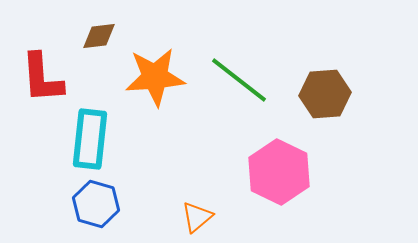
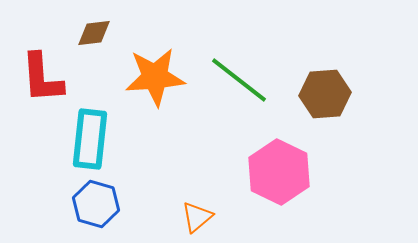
brown diamond: moved 5 px left, 3 px up
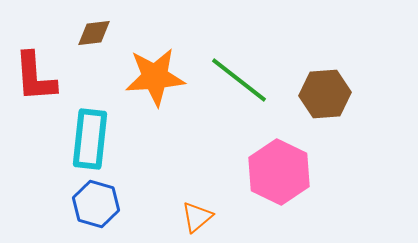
red L-shape: moved 7 px left, 1 px up
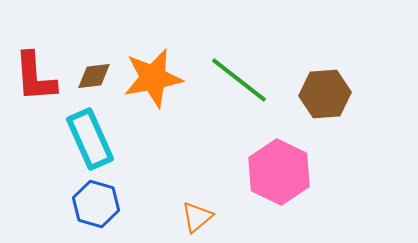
brown diamond: moved 43 px down
orange star: moved 2 px left, 1 px down; rotated 6 degrees counterclockwise
cyan rectangle: rotated 30 degrees counterclockwise
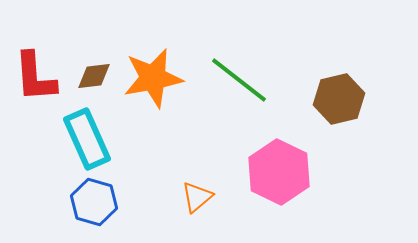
brown hexagon: moved 14 px right, 5 px down; rotated 9 degrees counterclockwise
cyan rectangle: moved 3 px left
blue hexagon: moved 2 px left, 2 px up
orange triangle: moved 20 px up
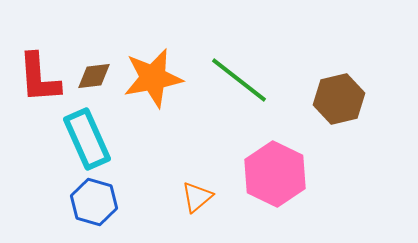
red L-shape: moved 4 px right, 1 px down
pink hexagon: moved 4 px left, 2 px down
